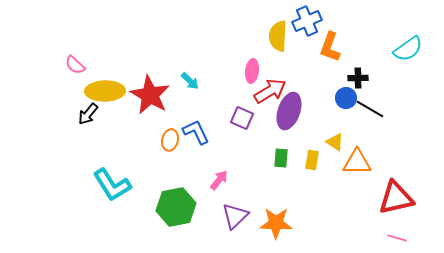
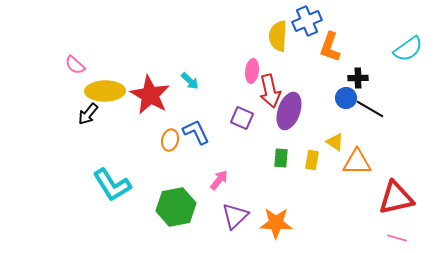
red arrow: rotated 108 degrees clockwise
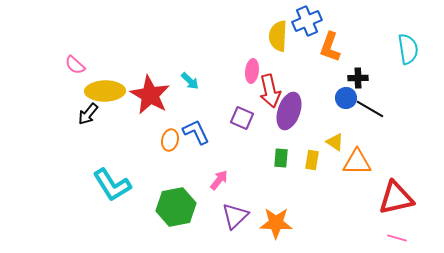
cyan semicircle: rotated 64 degrees counterclockwise
